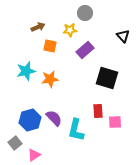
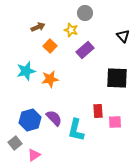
yellow star: moved 1 px right; rotated 24 degrees clockwise
orange square: rotated 32 degrees clockwise
black square: moved 10 px right; rotated 15 degrees counterclockwise
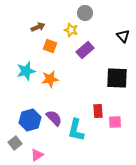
orange square: rotated 24 degrees counterclockwise
pink triangle: moved 3 px right
